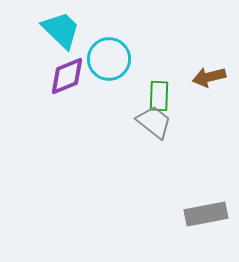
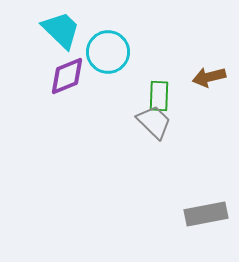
cyan circle: moved 1 px left, 7 px up
gray trapezoid: rotated 6 degrees clockwise
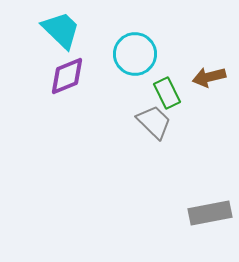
cyan circle: moved 27 px right, 2 px down
green rectangle: moved 8 px right, 3 px up; rotated 28 degrees counterclockwise
gray rectangle: moved 4 px right, 1 px up
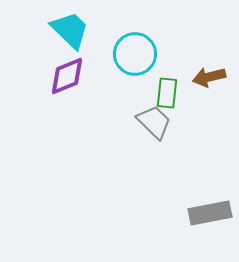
cyan trapezoid: moved 9 px right
green rectangle: rotated 32 degrees clockwise
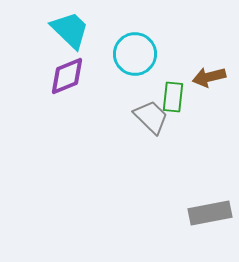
green rectangle: moved 6 px right, 4 px down
gray trapezoid: moved 3 px left, 5 px up
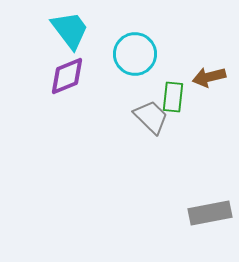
cyan trapezoid: rotated 9 degrees clockwise
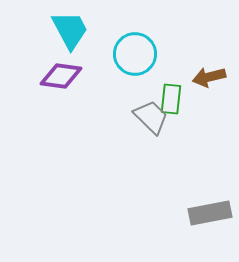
cyan trapezoid: rotated 9 degrees clockwise
purple diamond: moved 6 px left; rotated 30 degrees clockwise
green rectangle: moved 2 px left, 2 px down
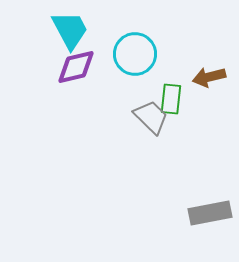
purple diamond: moved 15 px right, 9 px up; rotated 21 degrees counterclockwise
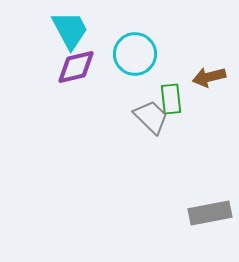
green rectangle: rotated 12 degrees counterclockwise
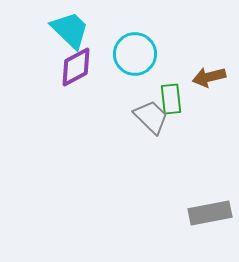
cyan trapezoid: rotated 18 degrees counterclockwise
purple diamond: rotated 15 degrees counterclockwise
